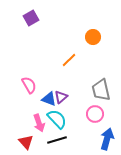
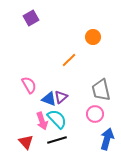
pink arrow: moved 3 px right, 2 px up
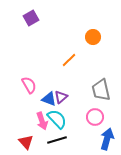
pink circle: moved 3 px down
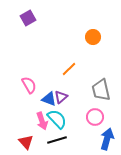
purple square: moved 3 px left
orange line: moved 9 px down
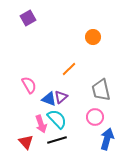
pink arrow: moved 1 px left, 3 px down
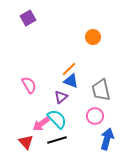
blue triangle: moved 22 px right, 18 px up
pink circle: moved 1 px up
pink arrow: rotated 72 degrees clockwise
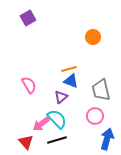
orange line: rotated 28 degrees clockwise
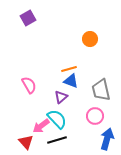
orange circle: moved 3 px left, 2 px down
pink arrow: moved 2 px down
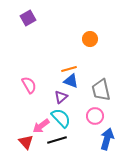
cyan semicircle: moved 4 px right, 1 px up
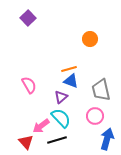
purple square: rotated 14 degrees counterclockwise
